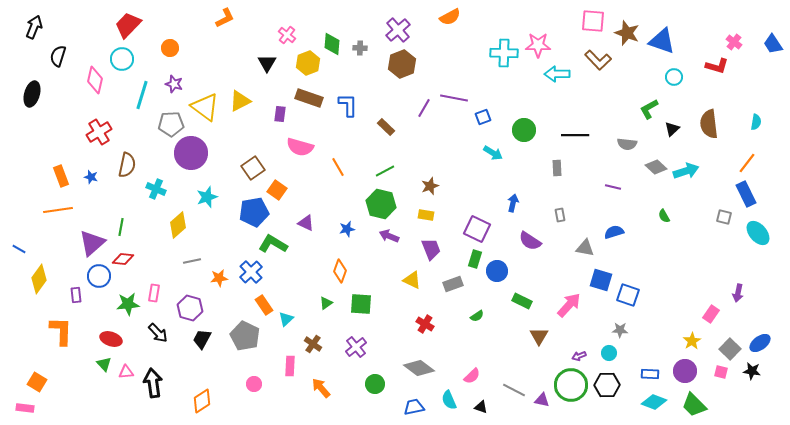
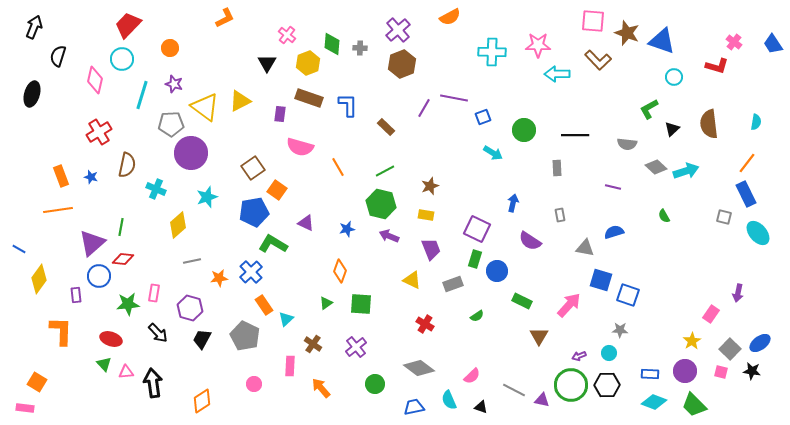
cyan cross at (504, 53): moved 12 px left, 1 px up
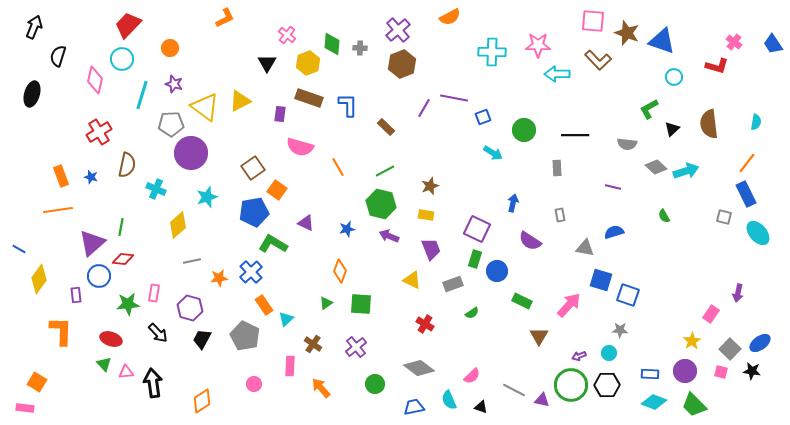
green semicircle at (477, 316): moved 5 px left, 3 px up
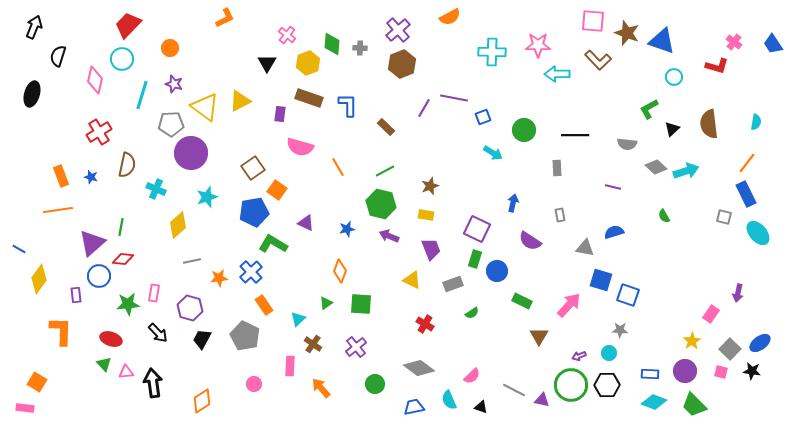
cyan triangle at (286, 319): moved 12 px right
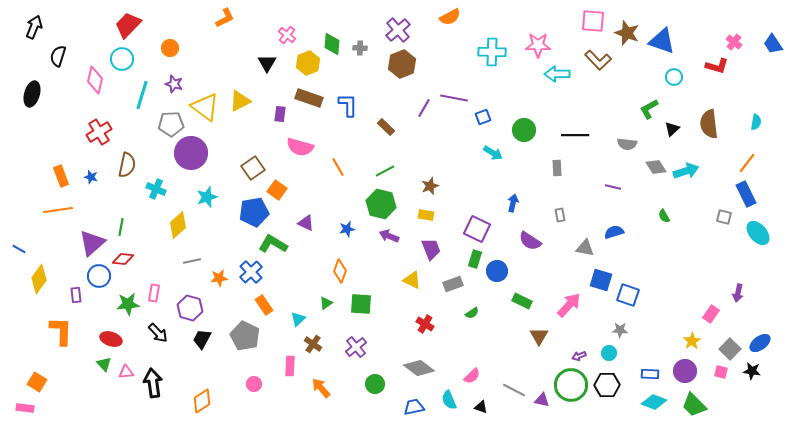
gray diamond at (656, 167): rotated 15 degrees clockwise
